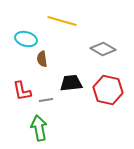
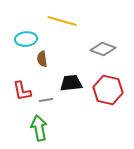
cyan ellipse: rotated 20 degrees counterclockwise
gray diamond: rotated 10 degrees counterclockwise
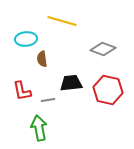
gray line: moved 2 px right
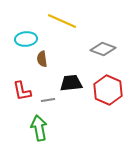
yellow line: rotated 8 degrees clockwise
red hexagon: rotated 12 degrees clockwise
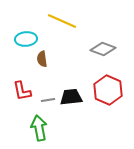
black trapezoid: moved 14 px down
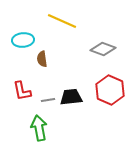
cyan ellipse: moved 3 px left, 1 px down
red hexagon: moved 2 px right
